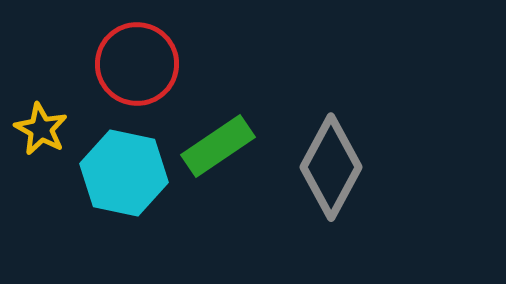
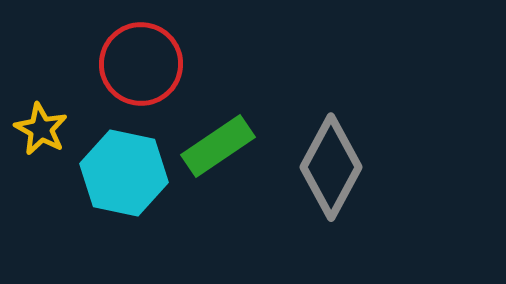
red circle: moved 4 px right
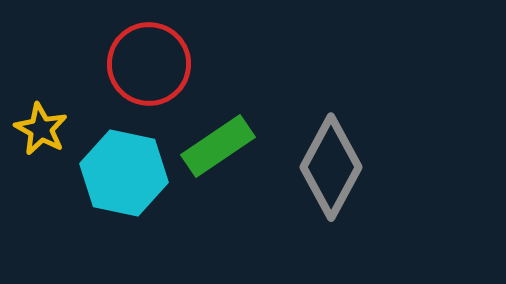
red circle: moved 8 px right
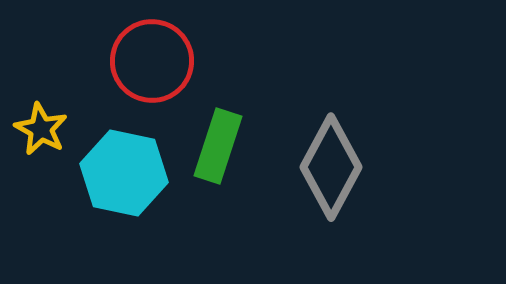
red circle: moved 3 px right, 3 px up
green rectangle: rotated 38 degrees counterclockwise
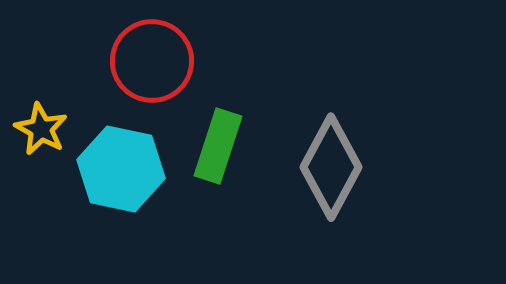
cyan hexagon: moved 3 px left, 4 px up
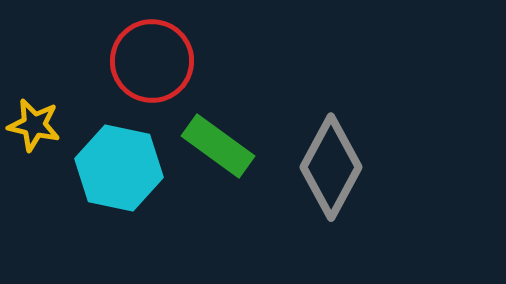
yellow star: moved 7 px left, 4 px up; rotated 16 degrees counterclockwise
green rectangle: rotated 72 degrees counterclockwise
cyan hexagon: moved 2 px left, 1 px up
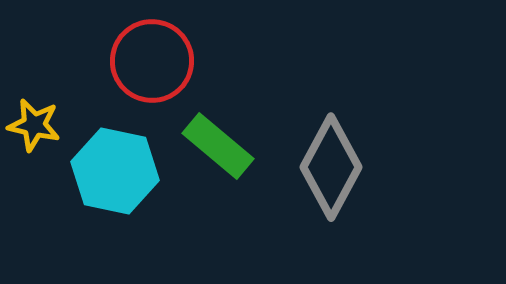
green rectangle: rotated 4 degrees clockwise
cyan hexagon: moved 4 px left, 3 px down
